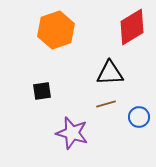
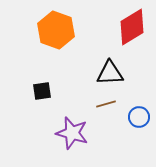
orange hexagon: rotated 21 degrees counterclockwise
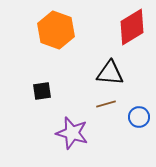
black triangle: rotated 8 degrees clockwise
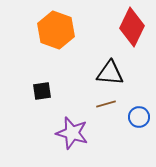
red diamond: rotated 33 degrees counterclockwise
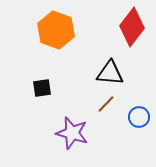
red diamond: rotated 12 degrees clockwise
black square: moved 3 px up
brown line: rotated 30 degrees counterclockwise
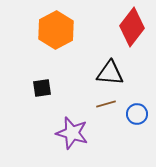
orange hexagon: rotated 12 degrees clockwise
brown line: rotated 30 degrees clockwise
blue circle: moved 2 px left, 3 px up
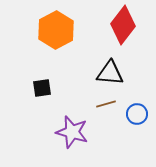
red diamond: moved 9 px left, 2 px up
purple star: moved 1 px up
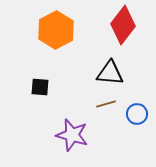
black square: moved 2 px left, 1 px up; rotated 12 degrees clockwise
purple star: moved 3 px down
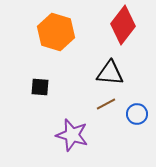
orange hexagon: moved 2 px down; rotated 15 degrees counterclockwise
brown line: rotated 12 degrees counterclockwise
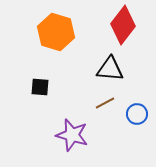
black triangle: moved 4 px up
brown line: moved 1 px left, 1 px up
